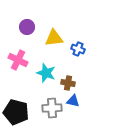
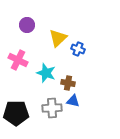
purple circle: moved 2 px up
yellow triangle: moved 4 px right; rotated 36 degrees counterclockwise
black pentagon: moved 1 px down; rotated 15 degrees counterclockwise
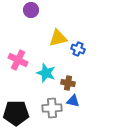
purple circle: moved 4 px right, 15 px up
yellow triangle: rotated 30 degrees clockwise
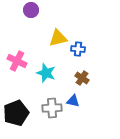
blue cross: rotated 16 degrees counterclockwise
pink cross: moved 1 px left, 1 px down
brown cross: moved 14 px right, 5 px up; rotated 24 degrees clockwise
black pentagon: rotated 20 degrees counterclockwise
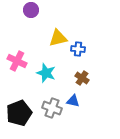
gray cross: rotated 24 degrees clockwise
black pentagon: moved 3 px right
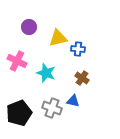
purple circle: moved 2 px left, 17 px down
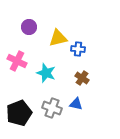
blue triangle: moved 3 px right, 3 px down
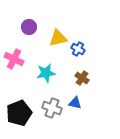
blue cross: rotated 24 degrees clockwise
pink cross: moved 3 px left, 2 px up
cyan star: rotated 30 degrees counterclockwise
blue triangle: moved 1 px left, 1 px up
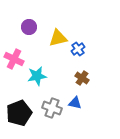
blue cross: rotated 24 degrees clockwise
cyan star: moved 9 px left, 3 px down
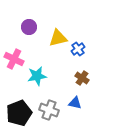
gray cross: moved 3 px left, 2 px down
